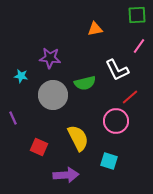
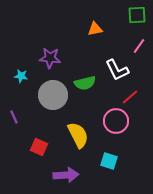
purple line: moved 1 px right, 1 px up
yellow semicircle: moved 3 px up
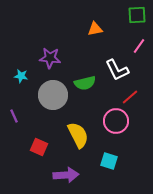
purple line: moved 1 px up
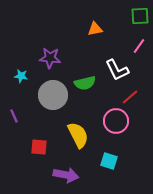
green square: moved 3 px right, 1 px down
red square: rotated 18 degrees counterclockwise
purple arrow: rotated 15 degrees clockwise
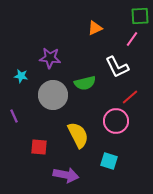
orange triangle: moved 1 px up; rotated 14 degrees counterclockwise
pink line: moved 7 px left, 7 px up
white L-shape: moved 3 px up
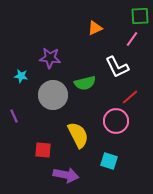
red square: moved 4 px right, 3 px down
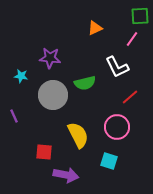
pink circle: moved 1 px right, 6 px down
red square: moved 1 px right, 2 px down
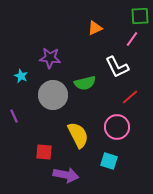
cyan star: rotated 16 degrees clockwise
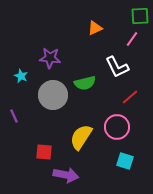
yellow semicircle: moved 3 px right, 2 px down; rotated 120 degrees counterclockwise
cyan square: moved 16 px right
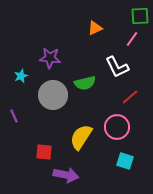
cyan star: rotated 24 degrees clockwise
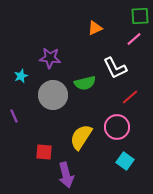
pink line: moved 2 px right; rotated 14 degrees clockwise
white L-shape: moved 2 px left, 1 px down
cyan square: rotated 18 degrees clockwise
purple arrow: rotated 65 degrees clockwise
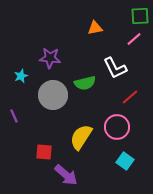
orange triangle: rotated 14 degrees clockwise
purple arrow: rotated 35 degrees counterclockwise
